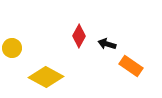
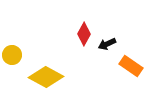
red diamond: moved 5 px right, 2 px up
black arrow: rotated 42 degrees counterclockwise
yellow circle: moved 7 px down
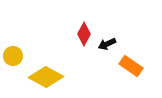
yellow circle: moved 1 px right, 1 px down
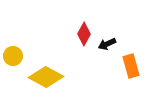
orange rectangle: rotated 40 degrees clockwise
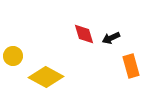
red diamond: rotated 45 degrees counterclockwise
black arrow: moved 4 px right, 6 px up
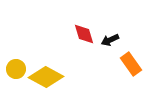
black arrow: moved 1 px left, 2 px down
yellow circle: moved 3 px right, 13 px down
orange rectangle: moved 2 px up; rotated 20 degrees counterclockwise
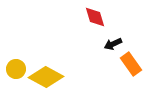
red diamond: moved 11 px right, 17 px up
black arrow: moved 3 px right, 4 px down
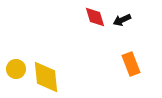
black arrow: moved 9 px right, 24 px up
orange rectangle: rotated 15 degrees clockwise
yellow diamond: rotated 56 degrees clockwise
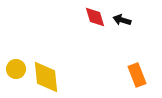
black arrow: rotated 42 degrees clockwise
orange rectangle: moved 6 px right, 11 px down
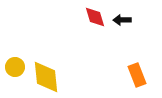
black arrow: rotated 18 degrees counterclockwise
yellow circle: moved 1 px left, 2 px up
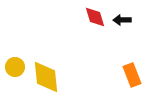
orange rectangle: moved 5 px left
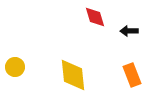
black arrow: moved 7 px right, 11 px down
yellow diamond: moved 27 px right, 2 px up
